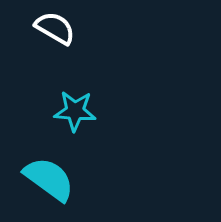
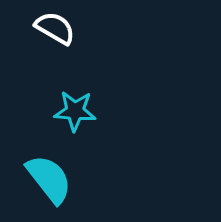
cyan semicircle: rotated 16 degrees clockwise
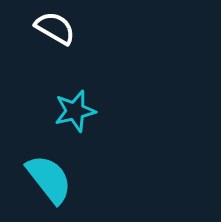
cyan star: rotated 18 degrees counterclockwise
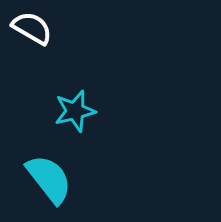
white semicircle: moved 23 px left
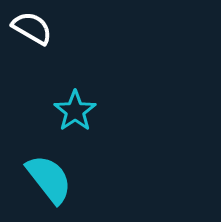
cyan star: rotated 21 degrees counterclockwise
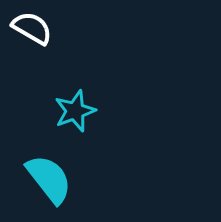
cyan star: rotated 15 degrees clockwise
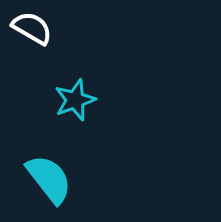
cyan star: moved 11 px up
